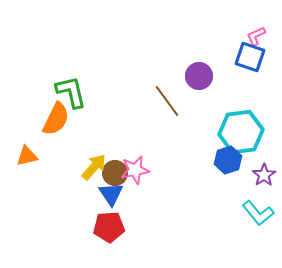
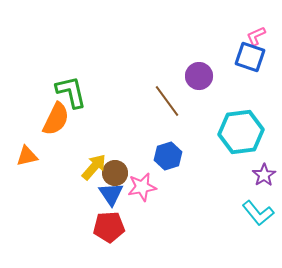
blue hexagon: moved 60 px left, 4 px up
pink star: moved 7 px right, 17 px down
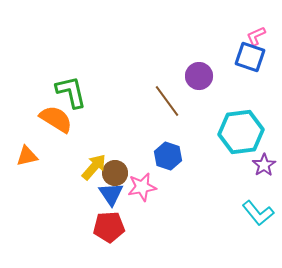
orange semicircle: rotated 84 degrees counterclockwise
blue hexagon: rotated 24 degrees counterclockwise
purple star: moved 10 px up
